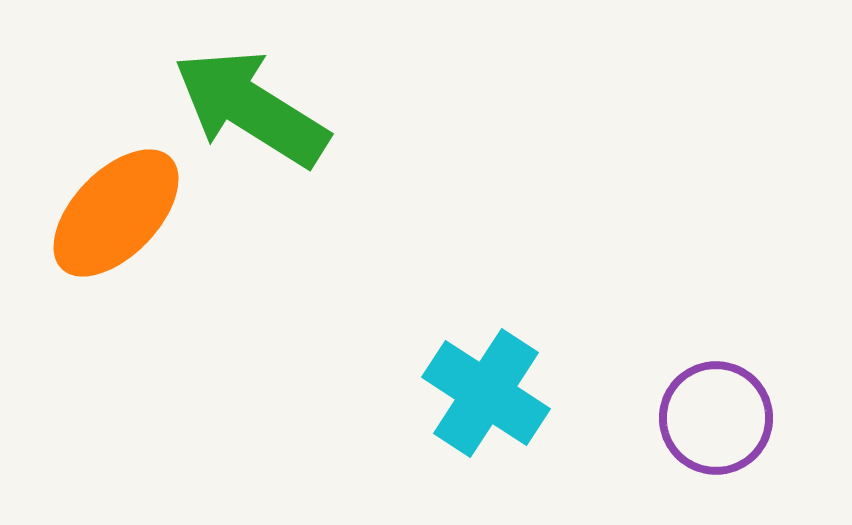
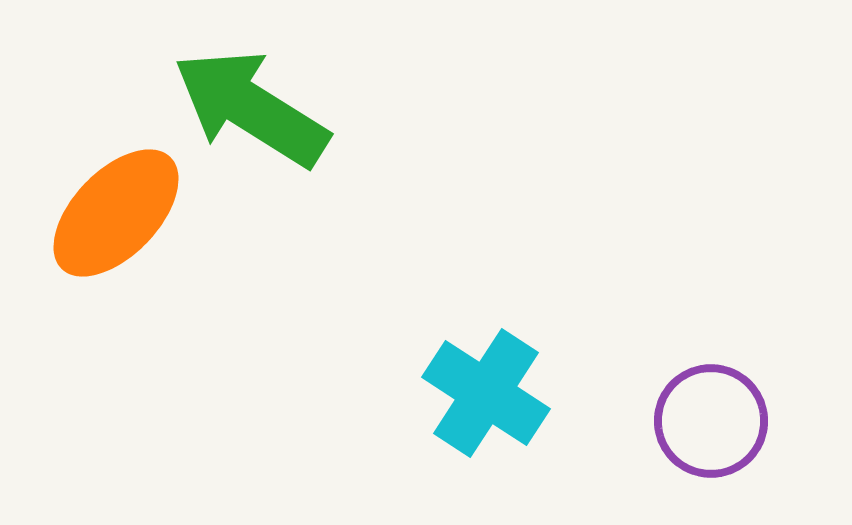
purple circle: moved 5 px left, 3 px down
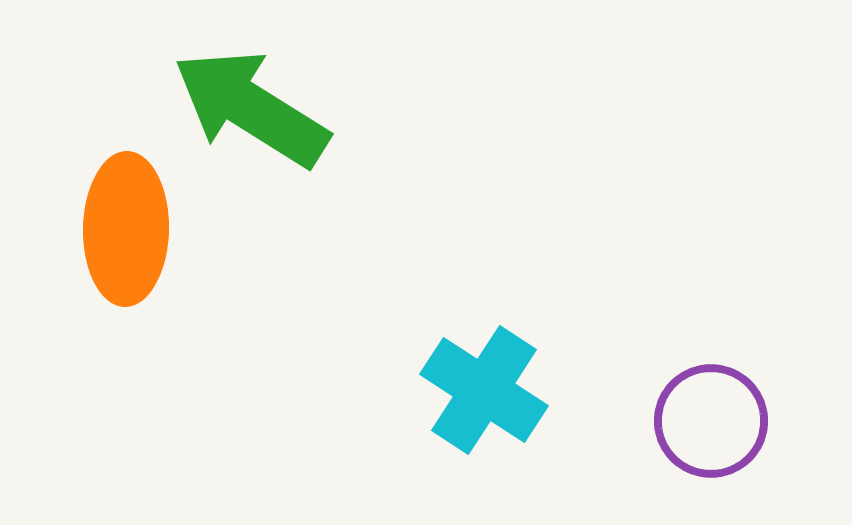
orange ellipse: moved 10 px right, 16 px down; rotated 43 degrees counterclockwise
cyan cross: moved 2 px left, 3 px up
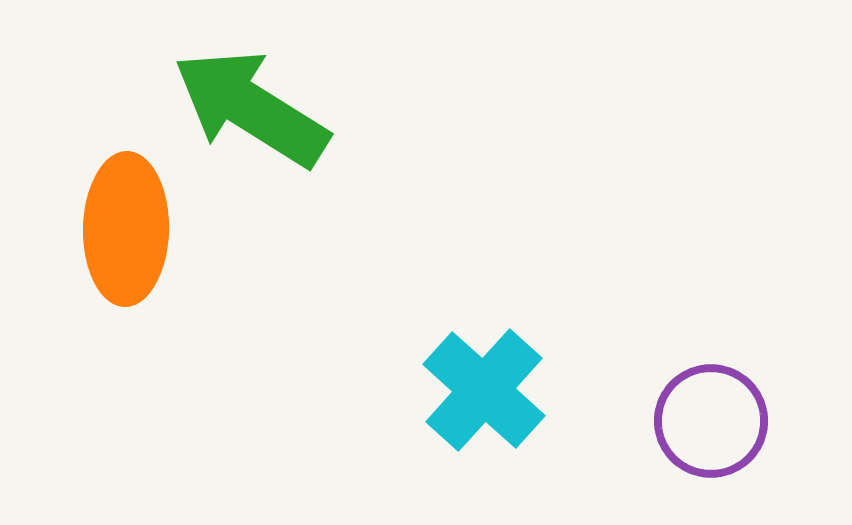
cyan cross: rotated 9 degrees clockwise
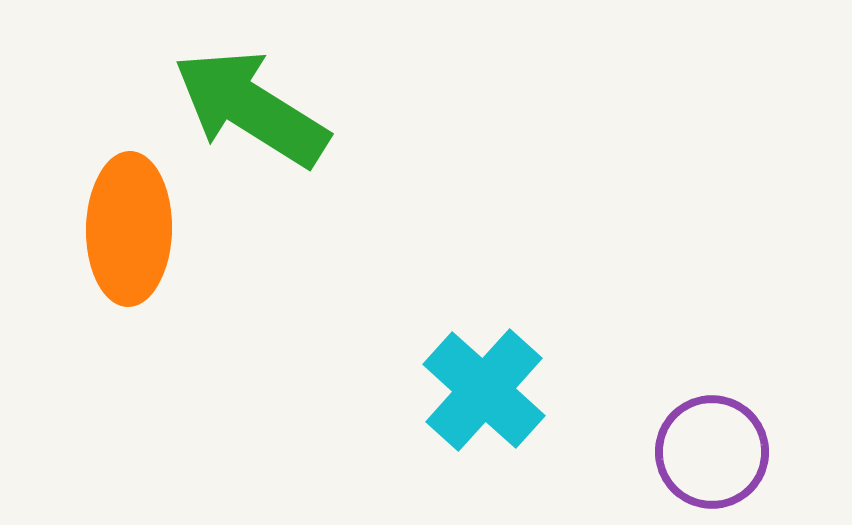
orange ellipse: moved 3 px right
purple circle: moved 1 px right, 31 px down
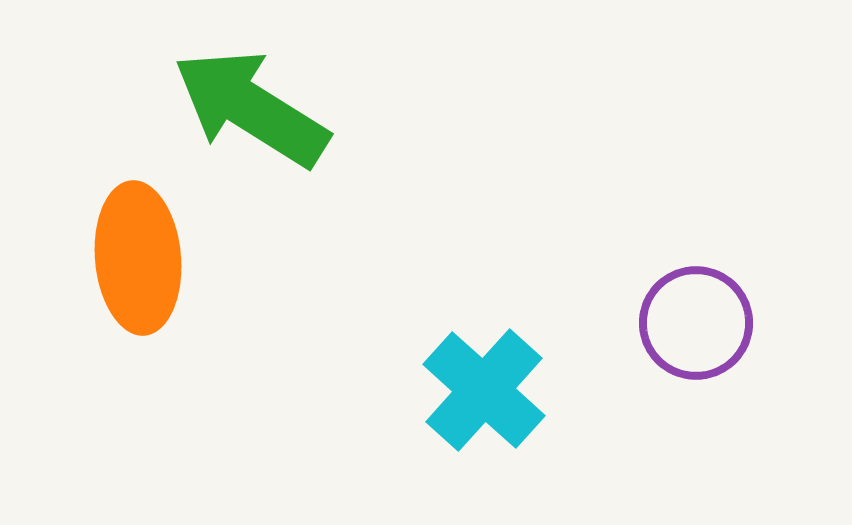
orange ellipse: moved 9 px right, 29 px down; rotated 6 degrees counterclockwise
purple circle: moved 16 px left, 129 px up
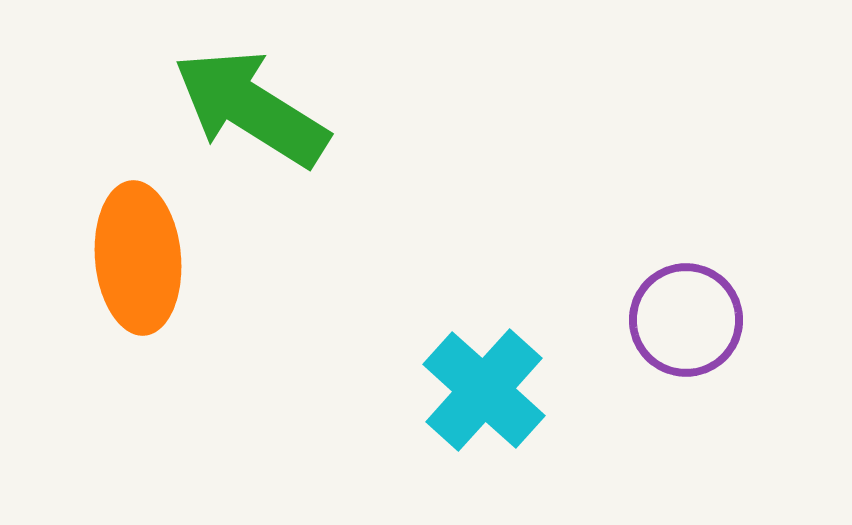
purple circle: moved 10 px left, 3 px up
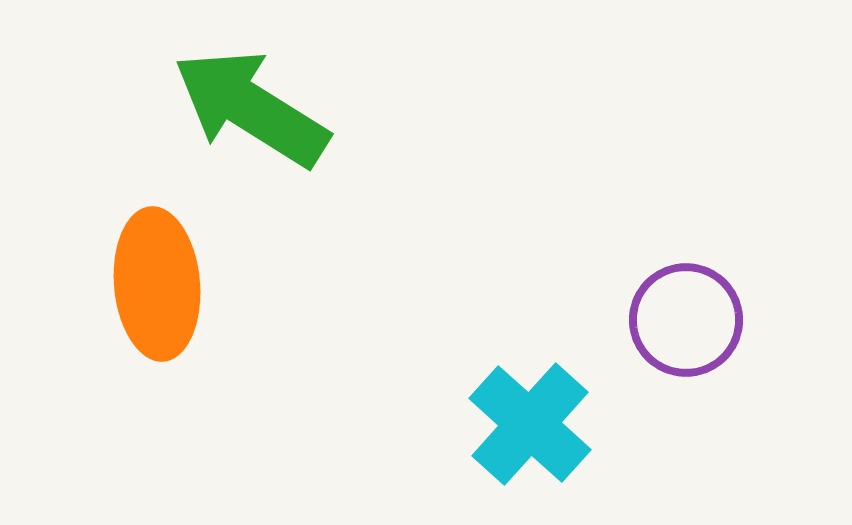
orange ellipse: moved 19 px right, 26 px down
cyan cross: moved 46 px right, 34 px down
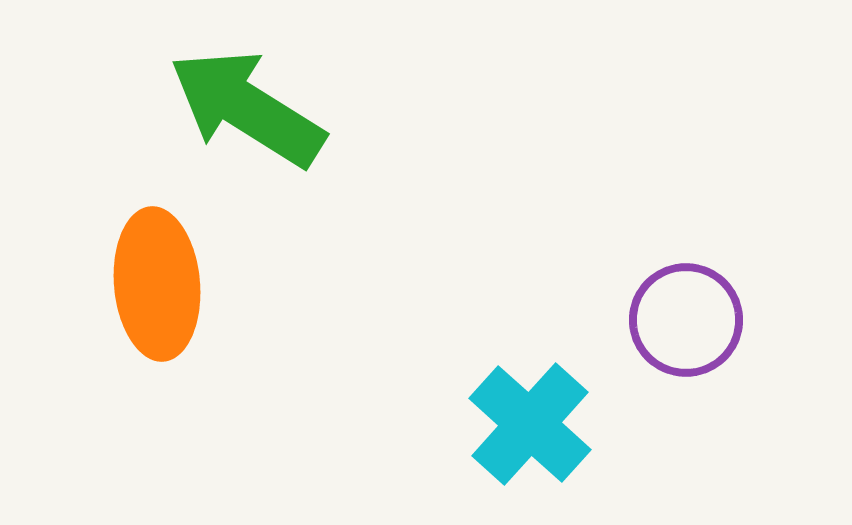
green arrow: moved 4 px left
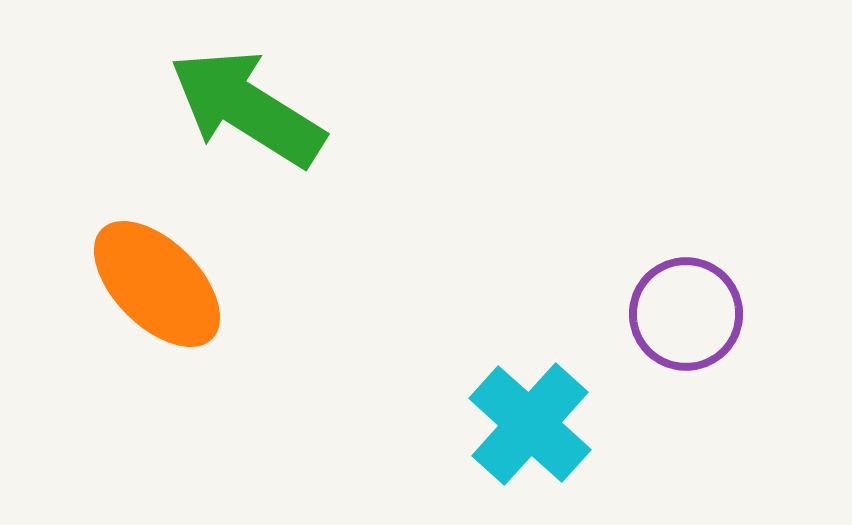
orange ellipse: rotated 40 degrees counterclockwise
purple circle: moved 6 px up
